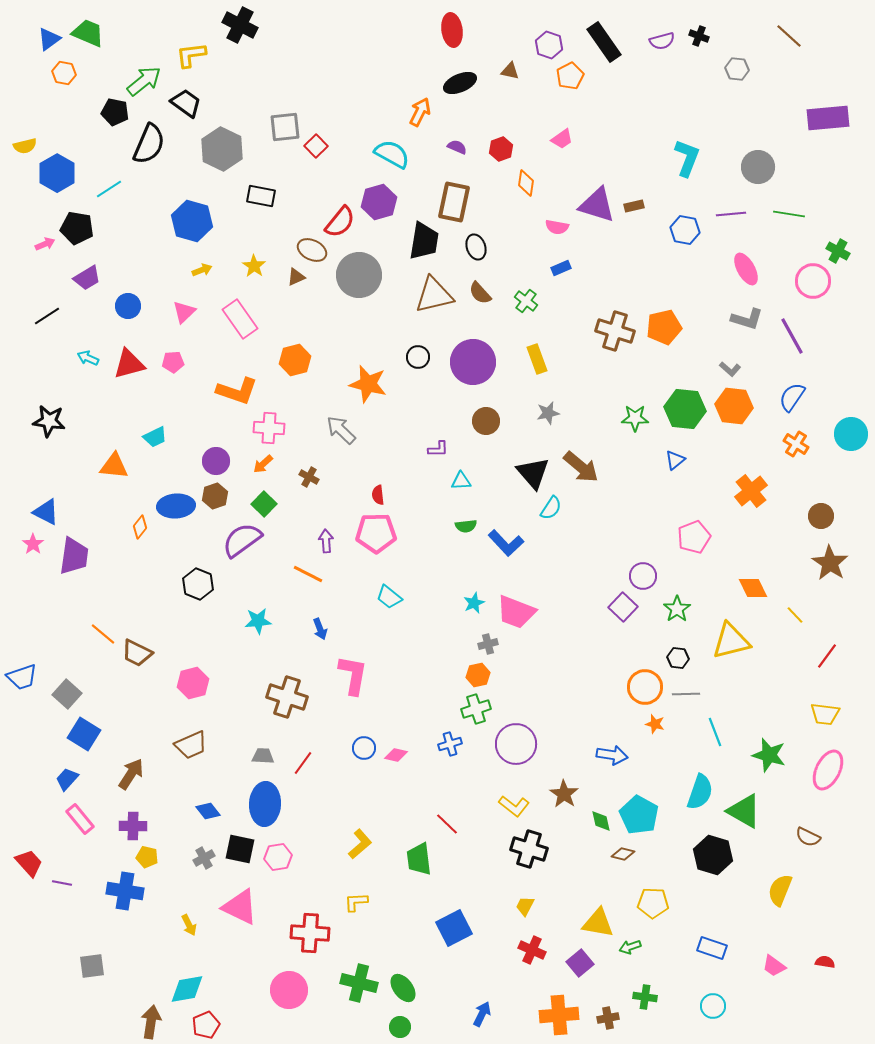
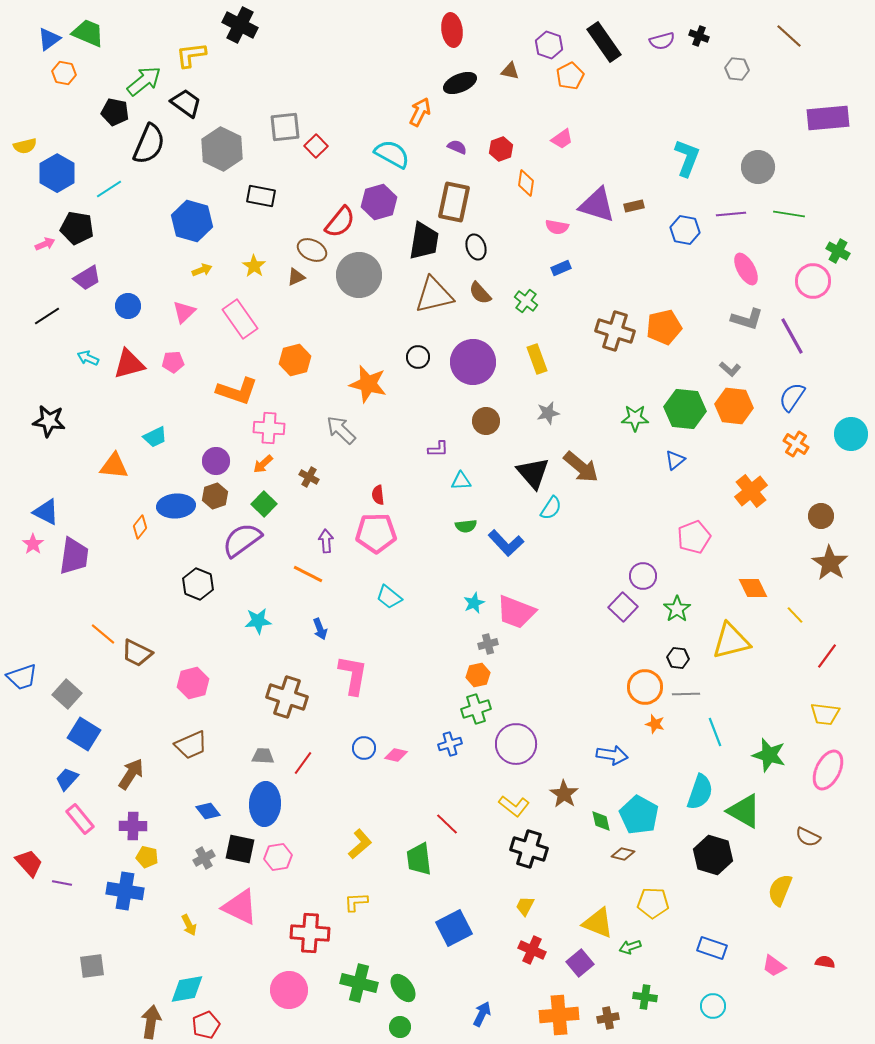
yellow triangle at (598, 923): rotated 12 degrees clockwise
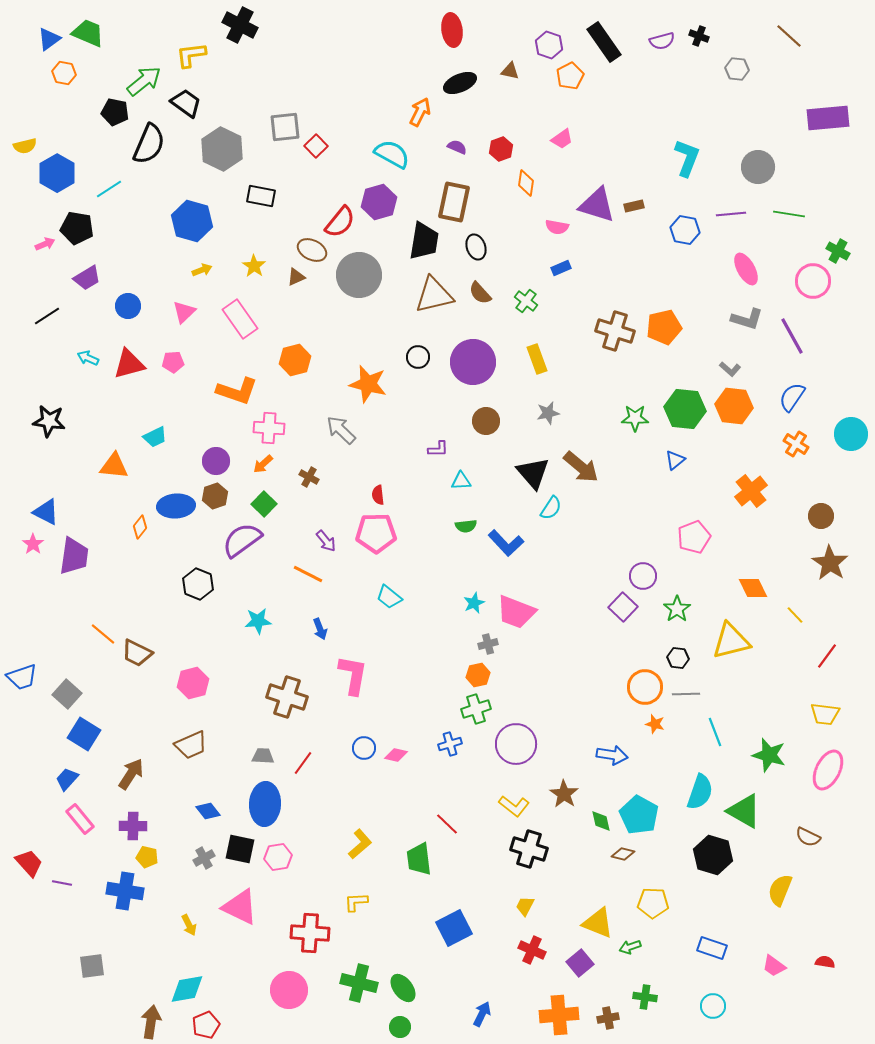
purple arrow at (326, 541): rotated 145 degrees clockwise
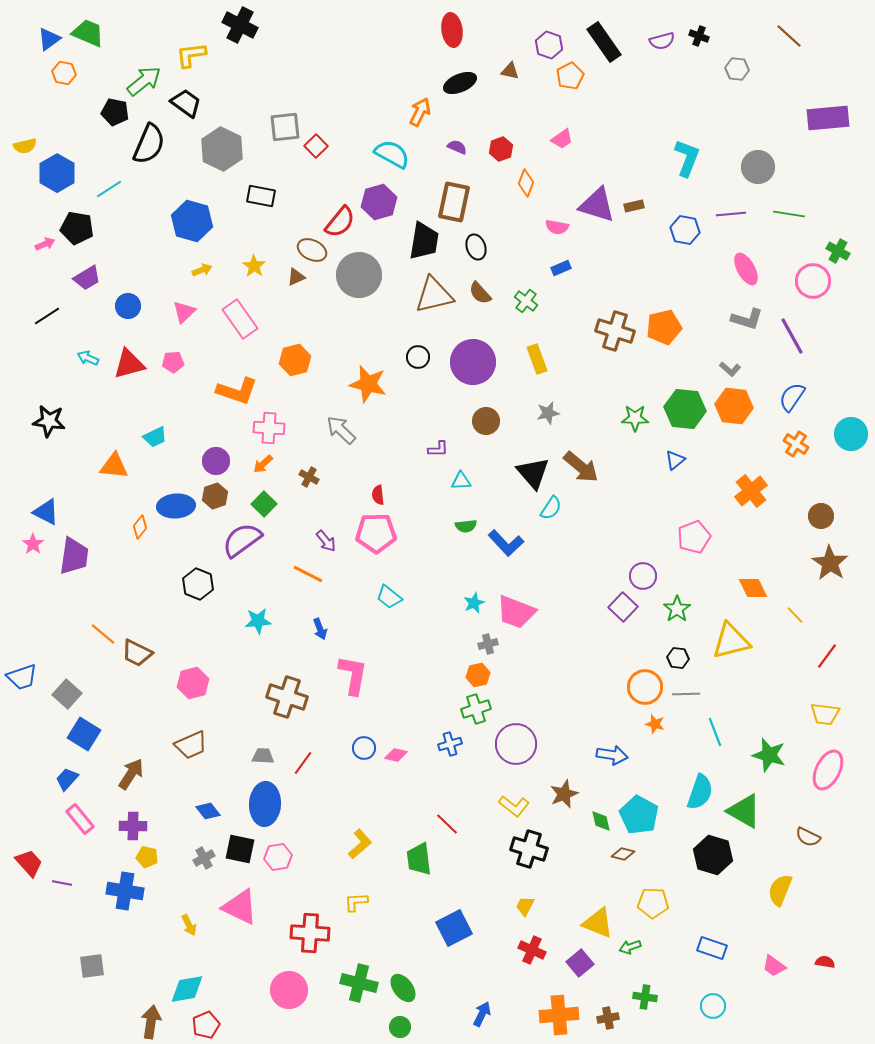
orange diamond at (526, 183): rotated 12 degrees clockwise
brown star at (564, 794): rotated 16 degrees clockwise
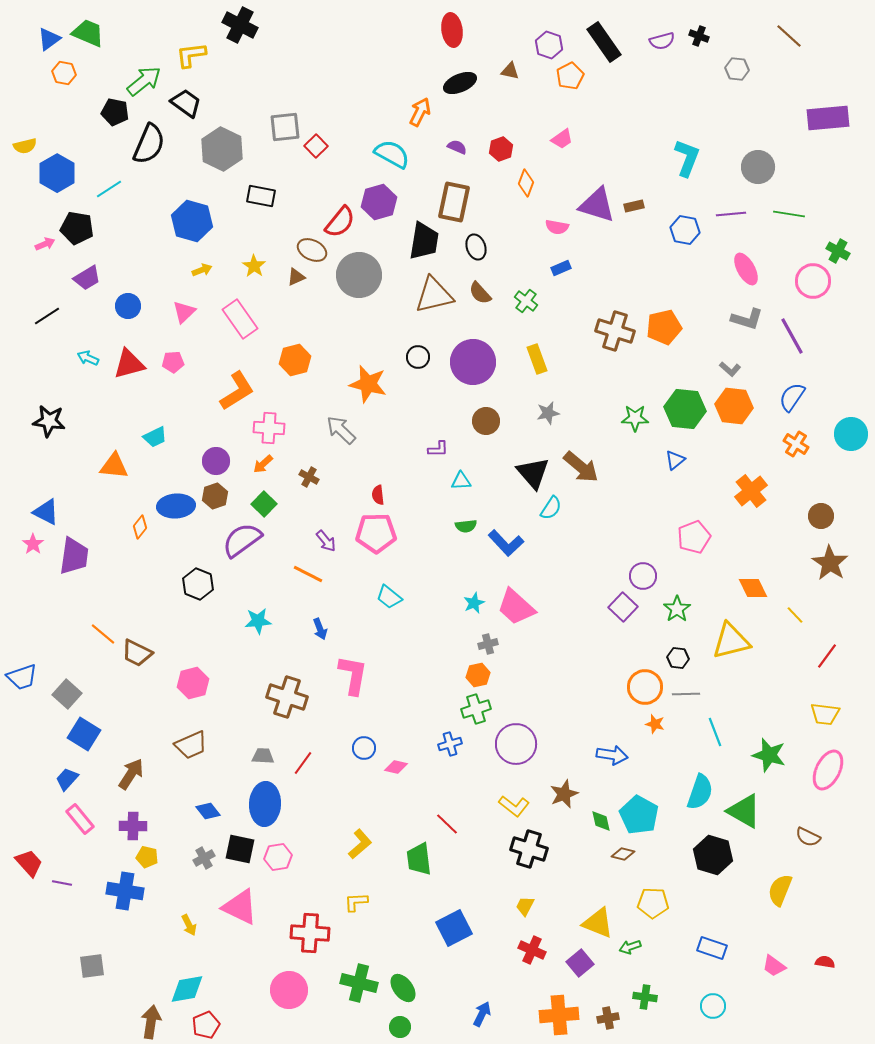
orange L-shape at (237, 391): rotated 51 degrees counterclockwise
pink trapezoid at (516, 612): moved 5 px up; rotated 21 degrees clockwise
pink diamond at (396, 755): moved 12 px down
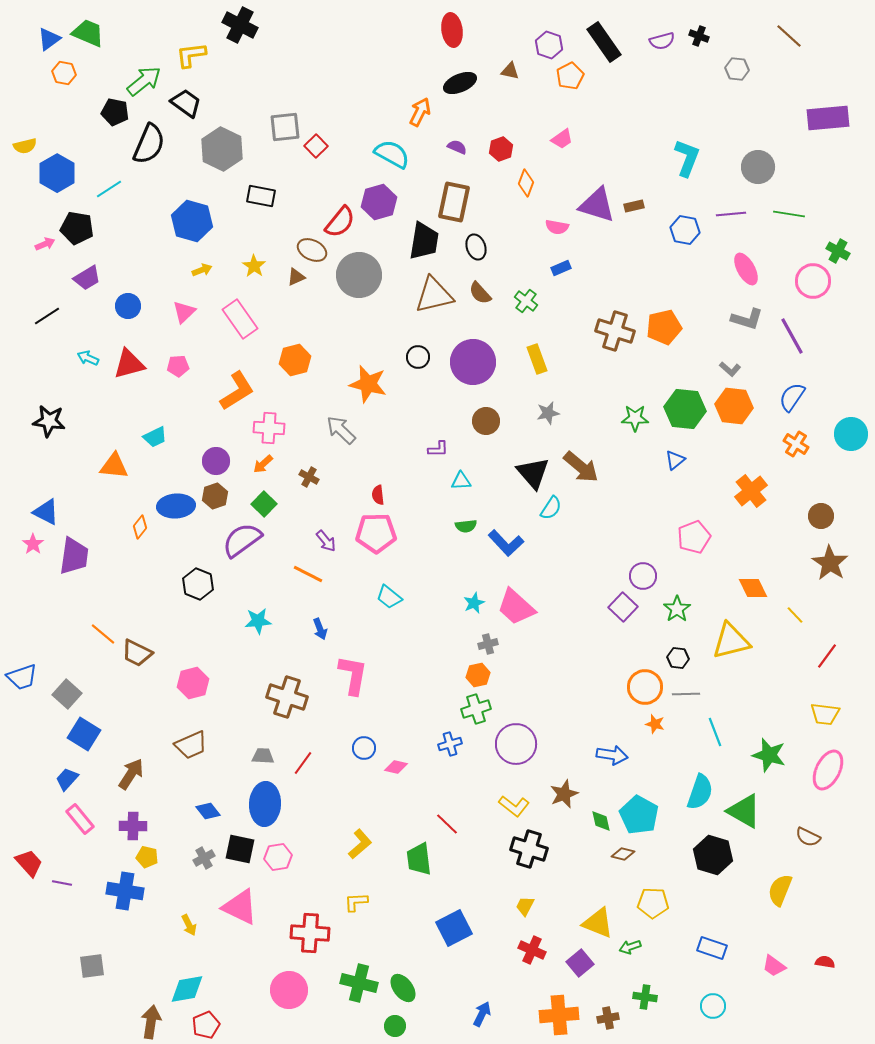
pink pentagon at (173, 362): moved 5 px right, 4 px down
green circle at (400, 1027): moved 5 px left, 1 px up
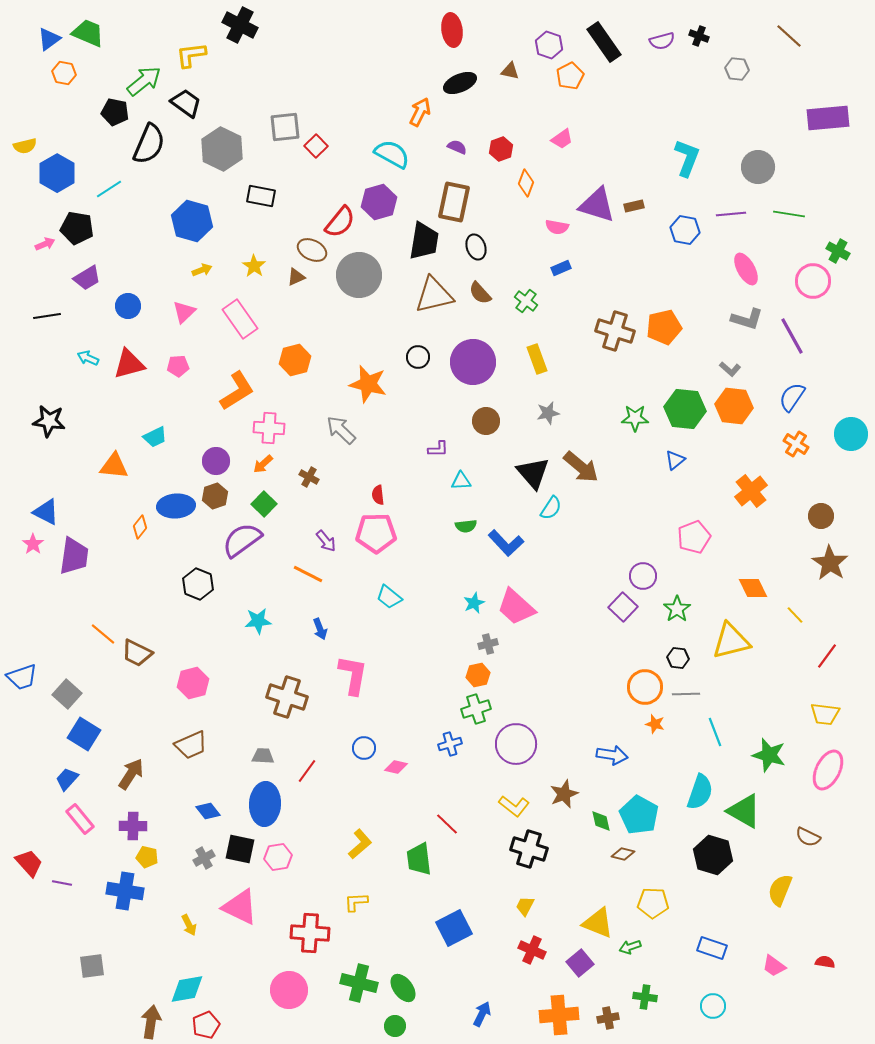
black line at (47, 316): rotated 24 degrees clockwise
red line at (303, 763): moved 4 px right, 8 px down
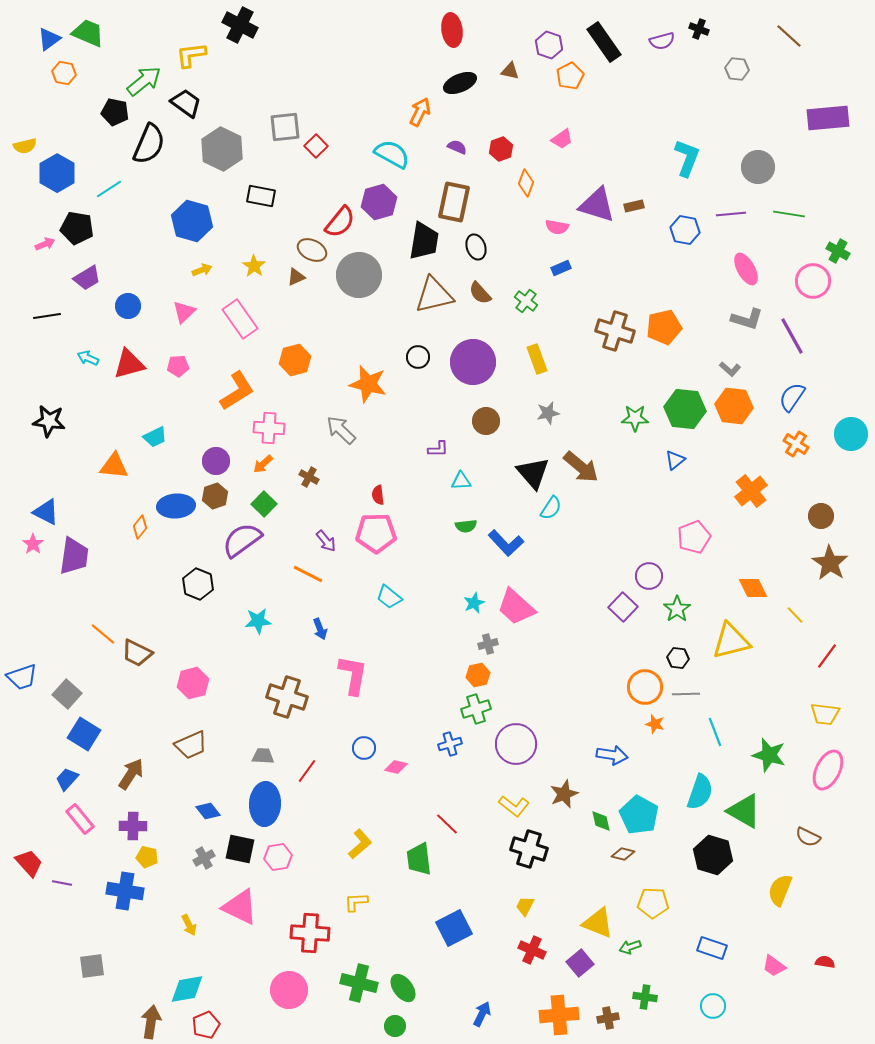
black cross at (699, 36): moved 7 px up
purple circle at (643, 576): moved 6 px right
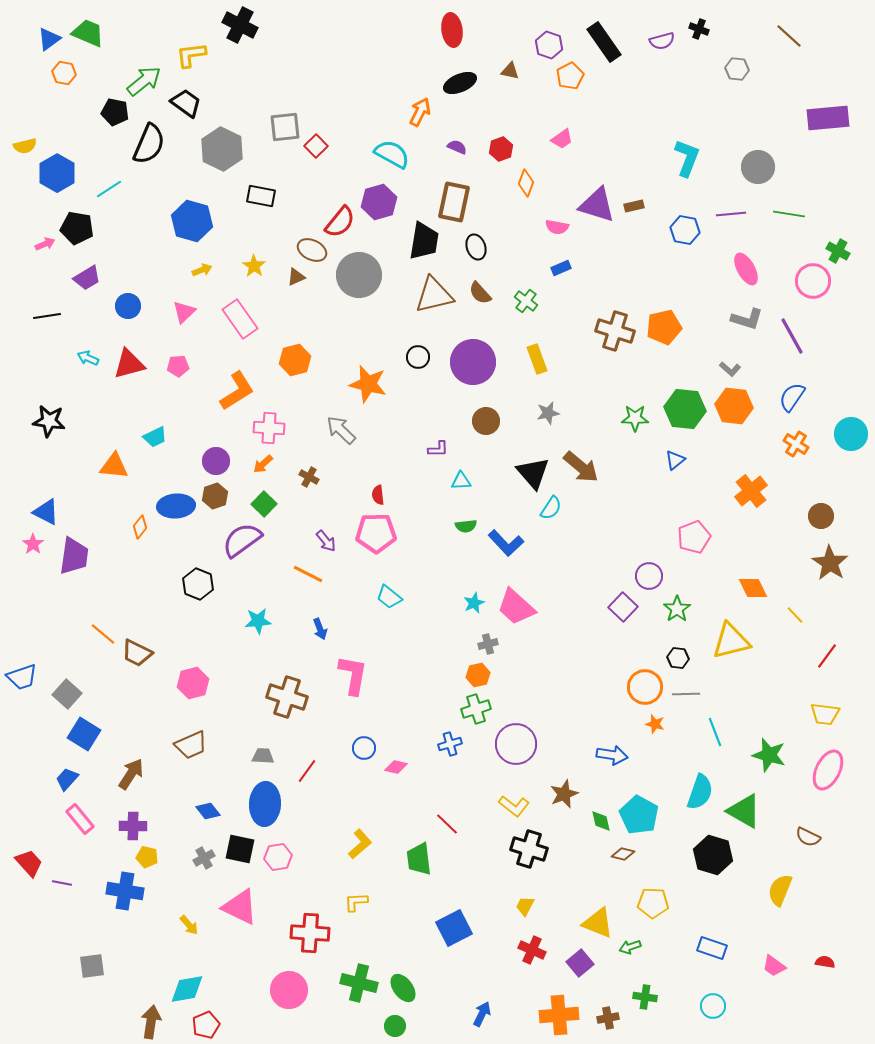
yellow arrow at (189, 925): rotated 15 degrees counterclockwise
